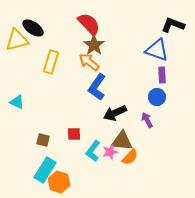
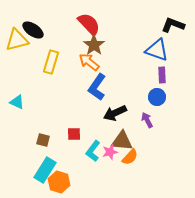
black ellipse: moved 2 px down
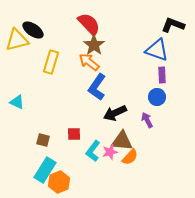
orange hexagon: rotated 20 degrees clockwise
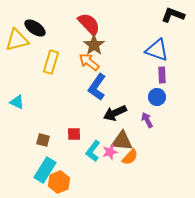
black L-shape: moved 10 px up
black ellipse: moved 2 px right, 2 px up
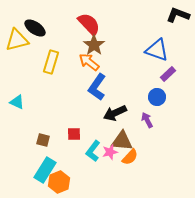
black L-shape: moved 5 px right
purple rectangle: moved 6 px right, 1 px up; rotated 49 degrees clockwise
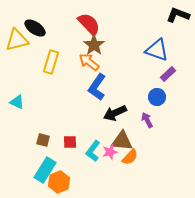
red square: moved 4 px left, 8 px down
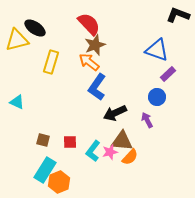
brown star: moved 1 px right; rotated 15 degrees clockwise
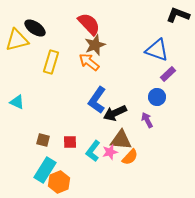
blue L-shape: moved 13 px down
brown triangle: moved 1 px left, 1 px up
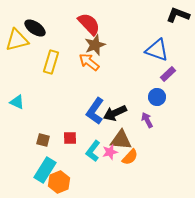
blue L-shape: moved 2 px left, 11 px down
red square: moved 4 px up
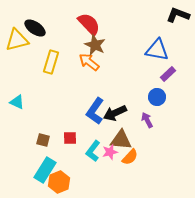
brown star: rotated 25 degrees counterclockwise
blue triangle: rotated 10 degrees counterclockwise
